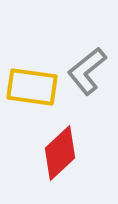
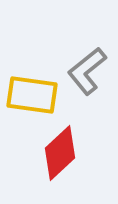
yellow rectangle: moved 8 px down
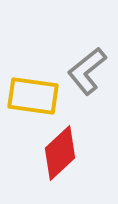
yellow rectangle: moved 1 px right, 1 px down
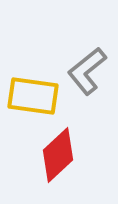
red diamond: moved 2 px left, 2 px down
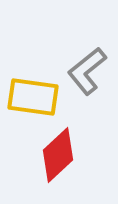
yellow rectangle: moved 1 px down
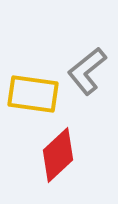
yellow rectangle: moved 3 px up
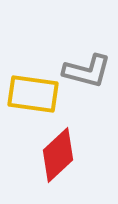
gray L-shape: rotated 126 degrees counterclockwise
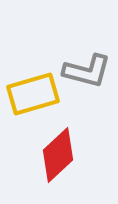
yellow rectangle: rotated 24 degrees counterclockwise
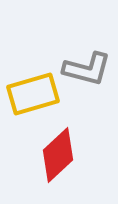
gray L-shape: moved 2 px up
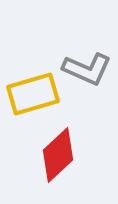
gray L-shape: rotated 9 degrees clockwise
